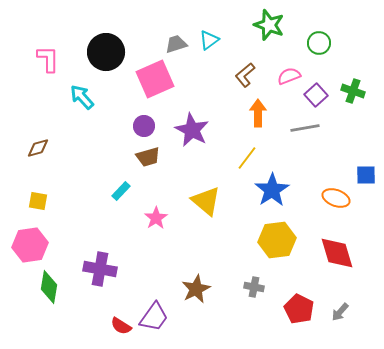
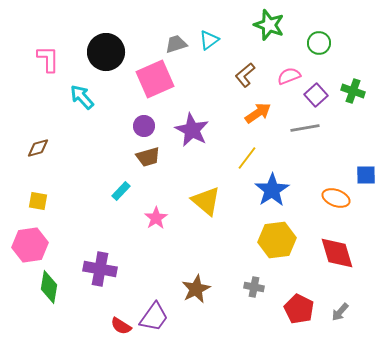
orange arrow: rotated 56 degrees clockwise
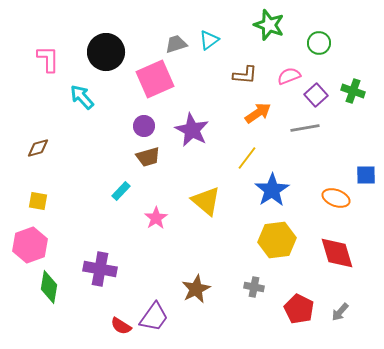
brown L-shape: rotated 135 degrees counterclockwise
pink hexagon: rotated 12 degrees counterclockwise
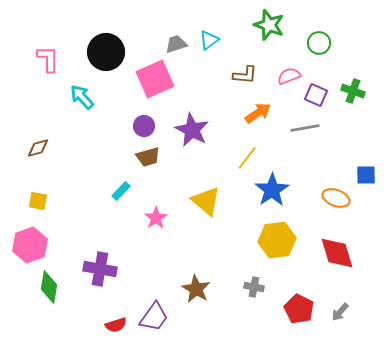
purple square: rotated 25 degrees counterclockwise
brown star: rotated 16 degrees counterclockwise
red semicircle: moved 5 px left, 1 px up; rotated 50 degrees counterclockwise
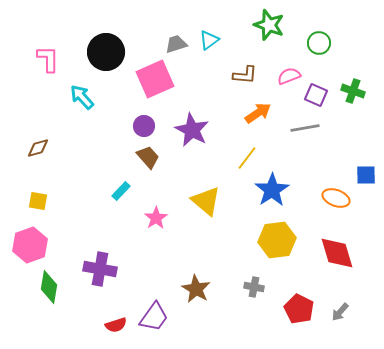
brown trapezoid: rotated 115 degrees counterclockwise
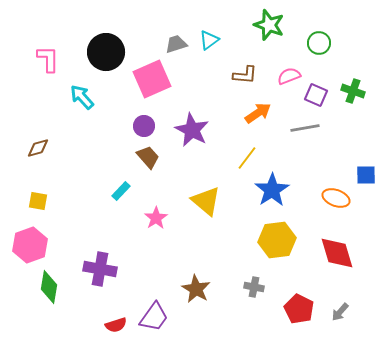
pink square: moved 3 px left
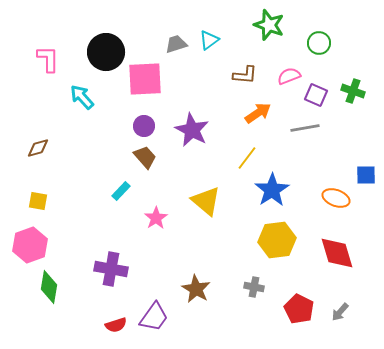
pink square: moved 7 px left; rotated 21 degrees clockwise
brown trapezoid: moved 3 px left
purple cross: moved 11 px right
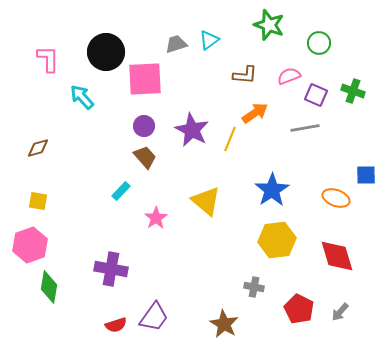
orange arrow: moved 3 px left
yellow line: moved 17 px left, 19 px up; rotated 15 degrees counterclockwise
red diamond: moved 3 px down
brown star: moved 28 px right, 35 px down
